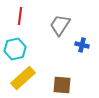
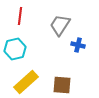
blue cross: moved 4 px left
yellow rectangle: moved 3 px right, 4 px down
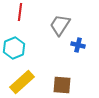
red line: moved 4 px up
cyan hexagon: moved 1 px left, 1 px up; rotated 10 degrees counterclockwise
yellow rectangle: moved 4 px left
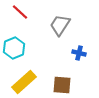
red line: rotated 54 degrees counterclockwise
blue cross: moved 1 px right, 8 px down
yellow rectangle: moved 2 px right
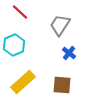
cyan hexagon: moved 3 px up
blue cross: moved 10 px left; rotated 24 degrees clockwise
yellow rectangle: moved 1 px left
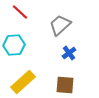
gray trapezoid: rotated 15 degrees clockwise
cyan hexagon: rotated 20 degrees clockwise
blue cross: rotated 16 degrees clockwise
brown square: moved 3 px right
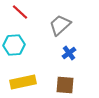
yellow rectangle: rotated 30 degrees clockwise
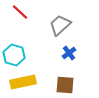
cyan hexagon: moved 10 px down; rotated 20 degrees clockwise
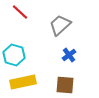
blue cross: moved 2 px down
